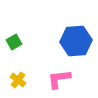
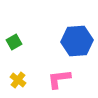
blue hexagon: moved 1 px right
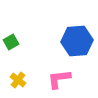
green square: moved 3 px left
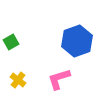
blue hexagon: rotated 16 degrees counterclockwise
pink L-shape: rotated 10 degrees counterclockwise
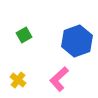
green square: moved 13 px right, 7 px up
pink L-shape: rotated 25 degrees counterclockwise
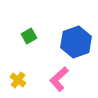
green square: moved 5 px right, 1 px down
blue hexagon: moved 1 px left, 1 px down
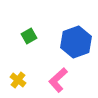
pink L-shape: moved 1 px left, 1 px down
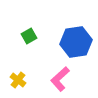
blue hexagon: rotated 12 degrees clockwise
pink L-shape: moved 2 px right, 1 px up
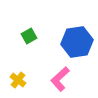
blue hexagon: moved 1 px right
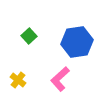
green square: rotated 14 degrees counterclockwise
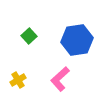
blue hexagon: moved 2 px up
yellow cross: rotated 21 degrees clockwise
